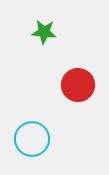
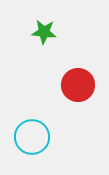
cyan circle: moved 2 px up
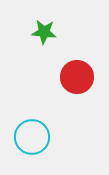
red circle: moved 1 px left, 8 px up
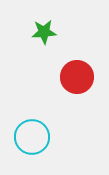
green star: rotated 10 degrees counterclockwise
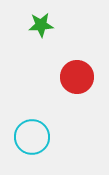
green star: moved 3 px left, 7 px up
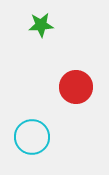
red circle: moved 1 px left, 10 px down
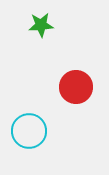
cyan circle: moved 3 px left, 6 px up
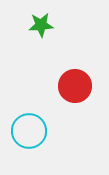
red circle: moved 1 px left, 1 px up
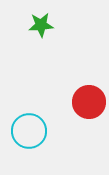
red circle: moved 14 px right, 16 px down
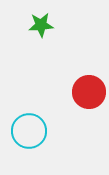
red circle: moved 10 px up
